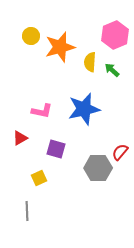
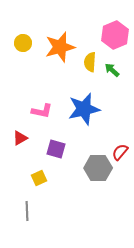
yellow circle: moved 8 px left, 7 px down
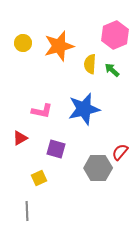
orange star: moved 1 px left, 1 px up
yellow semicircle: moved 2 px down
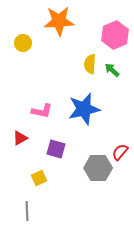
orange star: moved 25 px up; rotated 12 degrees clockwise
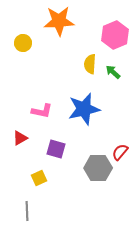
green arrow: moved 1 px right, 2 px down
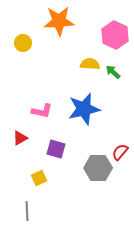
pink hexagon: rotated 12 degrees counterclockwise
yellow semicircle: rotated 90 degrees clockwise
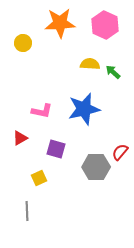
orange star: moved 1 px right, 2 px down
pink hexagon: moved 10 px left, 10 px up
gray hexagon: moved 2 px left, 1 px up
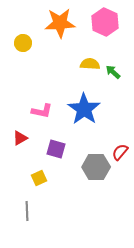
pink hexagon: moved 3 px up
blue star: rotated 24 degrees counterclockwise
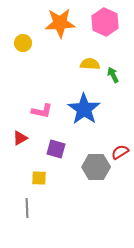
green arrow: moved 3 px down; rotated 21 degrees clockwise
red semicircle: rotated 18 degrees clockwise
yellow square: rotated 28 degrees clockwise
gray line: moved 3 px up
